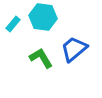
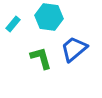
cyan hexagon: moved 6 px right
green L-shape: rotated 15 degrees clockwise
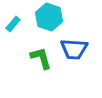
cyan hexagon: rotated 12 degrees clockwise
blue trapezoid: rotated 136 degrees counterclockwise
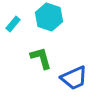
blue trapezoid: moved 29 px down; rotated 28 degrees counterclockwise
